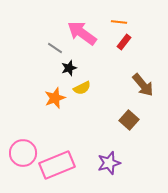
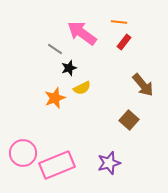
gray line: moved 1 px down
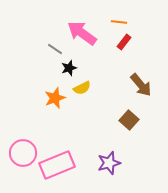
brown arrow: moved 2 px left
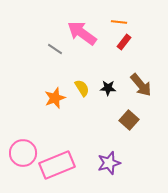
black star: moved 39 px right, 20 px down; rotated 21 degrees clockwise
yellow semicircle: rotated 96 degrees counterclockwise
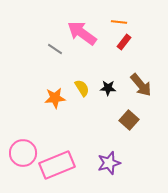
orange star: rotated 15 degrees clockwise
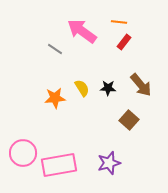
pink arrow: moved 2 px up
pink rectangle: moved 2 px right; rotated 12 degrees clockwise
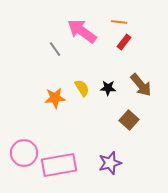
gray line: rotated 21 degrees clockwise
pink circle: moved 1 px right
purple star: moved 1 px right
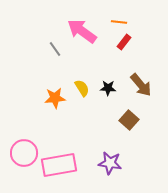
purple star: rotated 25 degrees clockwise
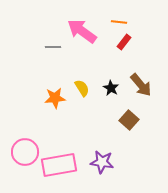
gray line: moved 2 px left, 2 px up; rotated 56 degrees counterclockwise
black star: moved 3 px right; rotated 28 degrees clockwise
pink circle: moved 1 px right, 1 px up
purple star: moved 8 px left, 1 px up
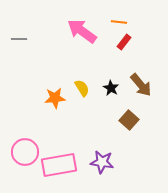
gray line: moved 34 px left, 8 px up
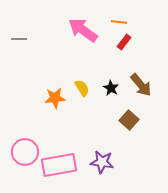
pink arrow: moved 1 px right, 1 px up
